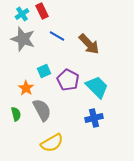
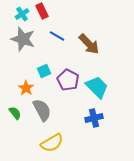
green semicircle: moved 1 px left, 1 px up; rotated 24 degrees counterclockwise
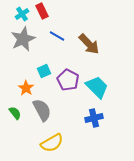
gray star: rotated 30 degrees clockwise
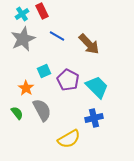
green semicircle: moved 2 px right
yellow semicircle: moved 17 px right, 4 px up
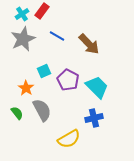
red rectangle: rotated 63 degrees clockwise
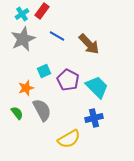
orange star: rotated 21 degrees clockwise
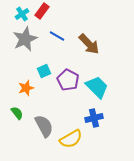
gray star: moved 2 px right
gray semicircle: moved 2 px right, 16 px down
yellow semicircle: moved 2 px right
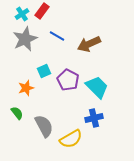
brown arrow: rotated 110 degrees clockwise
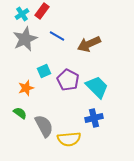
green semicircle: moved 3 px right; rotated 16 degrees counterclockwise
yellow semicircle: moved 2 px left; rotated 25 degrees clockwise
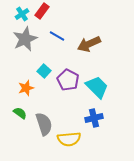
cyan square: rotated 24 degrees counterclockwise
gray semicircle: moved 2 px up; rotated 10 degrees clockwise
